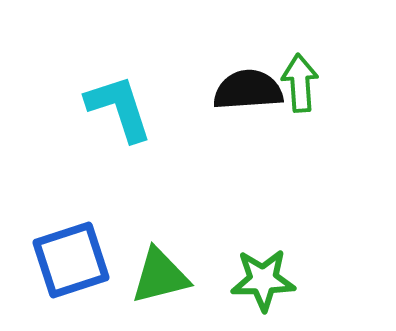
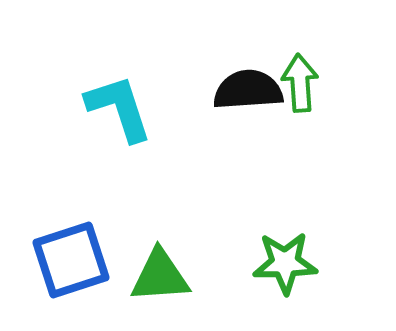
green triangle: rotated 10 degrees clockwise
green star: moved 22 px right, 17 px up
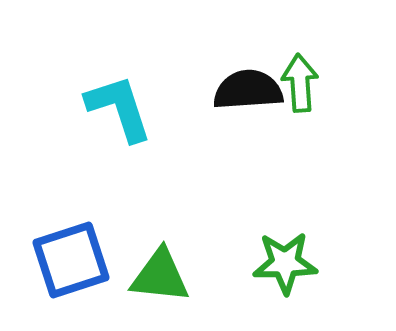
green triangle: rotated 10 degrees clockwise
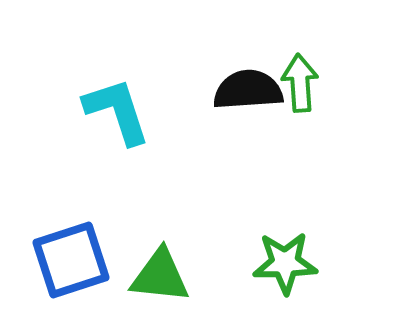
cyan L-shape: moved 2 px left, 3 px down
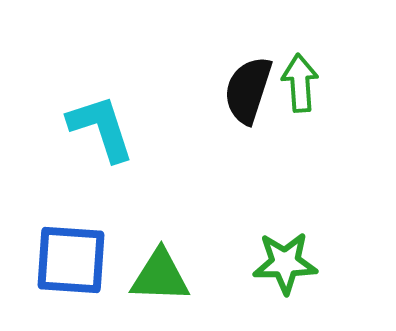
black semicircle: rotated 68 degrees counterclockwise
cyan L-shape: moved 16 px left, 17 px down
blue square: rotated 22 degrees clockwise
green triangle: rotated 4 degrees counterclockwise
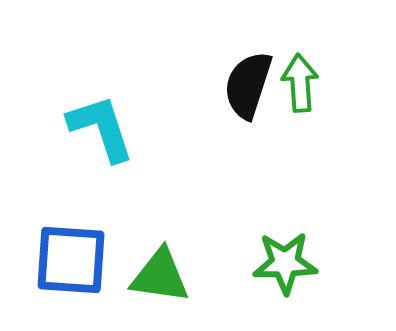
black semicircle: moved 5 px up
green triangle: rotated 6 degrees clockwise
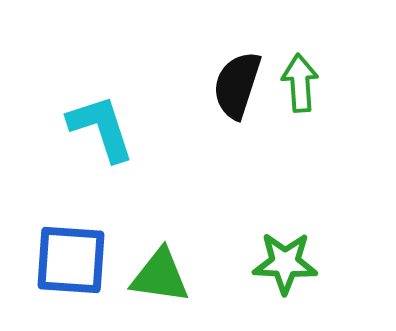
black semicircle: moved 11 px left
green star: rotated 4 degrees clockwise
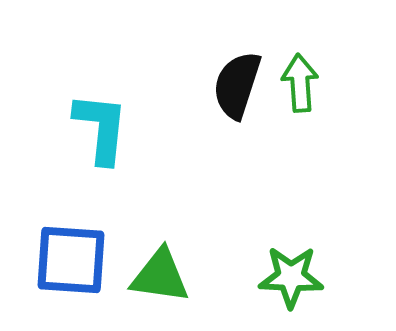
cyan L-shape: rotated 24 degrees clockwise
green star: moved 6 px right, 14 px down
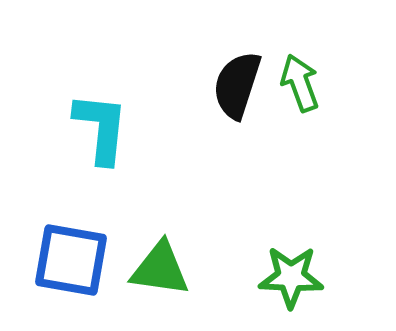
green arrow: rotated 16 degrees counterclockwise
blue square: rotated 6 degrees clockwise
green triangle: moved 7 px up
